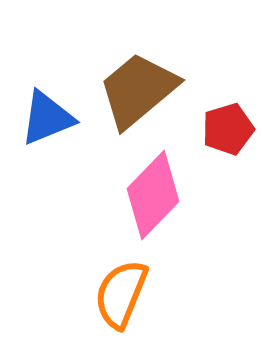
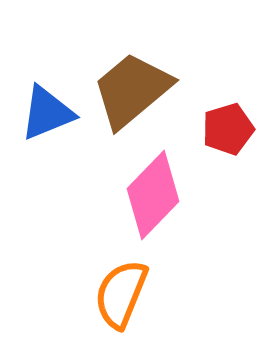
brown trapezoid: moved 6 px left
blue triangle: moved 5 px up
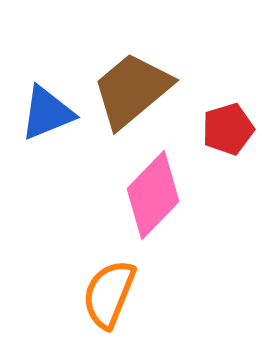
orange semicircle: moved 12 px left
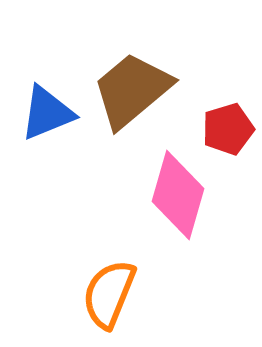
pink diamond: moved 25 px right; rotated 28 degrees counterclockwise
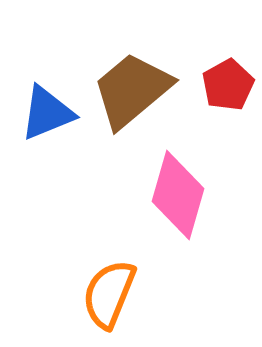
red pentagon: moved 44 px up; rotated 12 degrees counterclockwise
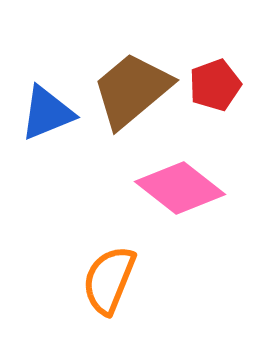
red pentagon: moved 13 px left; rotated 9 degrees clockwise
pink diamond: moved 2 px right, 7 px up; rotated 68 degrees counterclockwise
orange semicircle: moved 14 px up
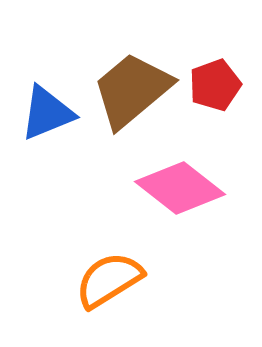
orange semicircle: rotated 36 degrees clockwise
